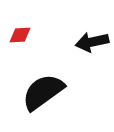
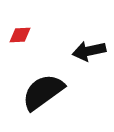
black arrow: moved 3 px left, 9 px down
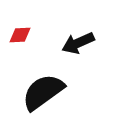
black arrow: moved 11 px left, 8 px up; rotated 12 degrees counterclockwise
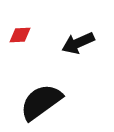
black semicircle: moved 2 px left, 10 px down
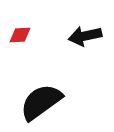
black arrow: moved 7 px right, 7 px up; rotated 12 degrees clockwise
